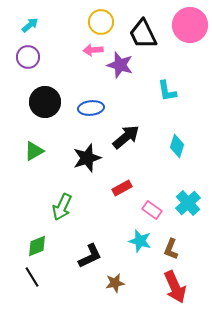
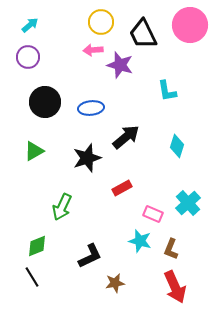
pink rectangle: moved 1 px right, 4 px down; rotated 12 degrees counterclockwise
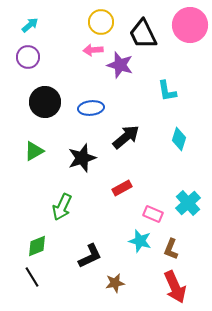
cyan diamond: moved 2 px right, 7 px up
black star: moved 5 px left
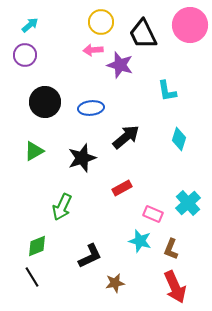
purple circle: moved 3 px left, 2 px up
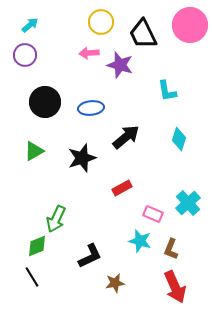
pink arrow: moved 4 px left, 3 px down
green arrow: moved 6 px left, 12 px down
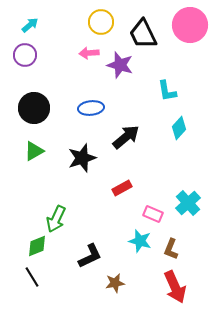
black circle: moved 11 px left, 6 px down
cyan diamond: moved 11 px up; rotated 25 degrees clockwise
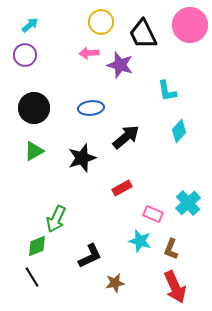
cyan diamond: moved 3 px down
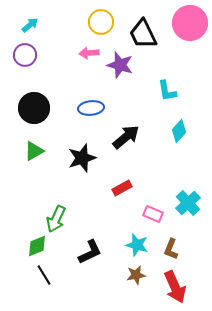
pink circle: moved 2 px up
cyan star: moved 3 px left, 4 px down
black L-shape: moved 4 px up
black line: moved 12 px right, 2 px up
brown star: moved 21 px right, 8 px up
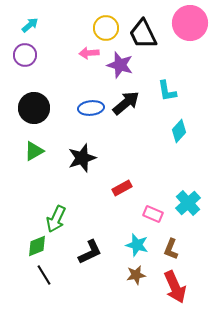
yellow circle: moved 5 px right, 6 px down
black arrow: moved 34 px up
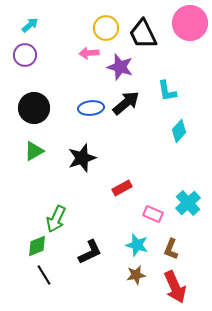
purple star: moved 2 px down
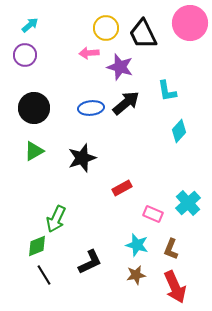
black L-shape: moved 10 px down
